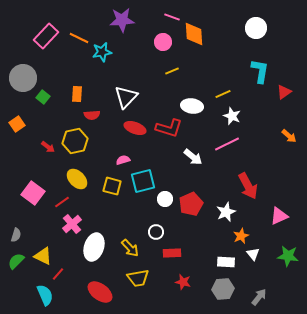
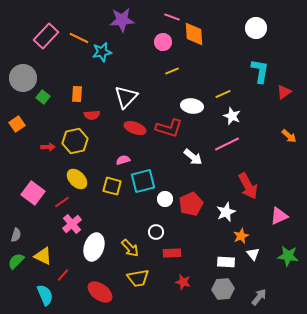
red arrow at (48, 147): rotated 40 degrees counterclockwise
red line at (58, 274): moved 5 px right, 1 px down
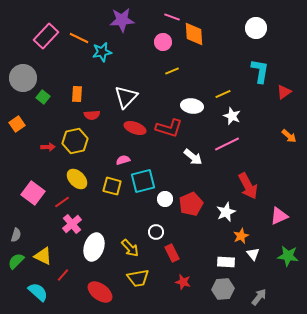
red rectangle at (172, 253): rotated 66 degrees clockwise
cyan semicircle at (45, 295): moved 7 px left, 3 px up; rotated 25 degrees counterclockwise
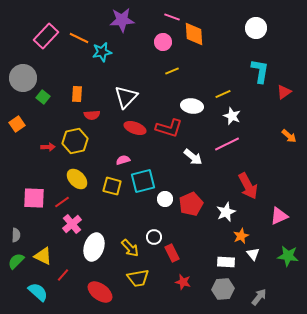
pink square at (33, 193): moved 1 px right, 5 px down; rotated 35 degrees counterclockwise
white circle at (156, 232): moved 2 px left, 5 px down
gray semicircle at (16, 235): rotated 16 degrees counterclockwise
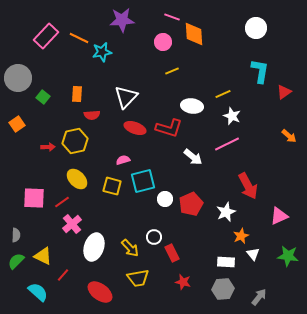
gray circle at (23, 78): moved 5 px left
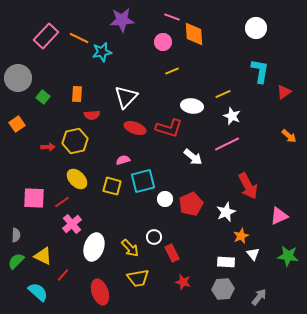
red ellipse at (100, 292): rotated 35 degrees clockwise
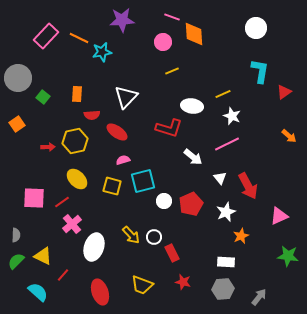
red ellipse at (135, 128): moved 18 px left, 4 px down; rotated 15 degrees clockwise
white circle at (165, 199): moved 1 px left, 2 px down
yellow arrow at (130, 248): moved 1 px right, 13 px up
white triangle at (253, 254): moved 33 px left, 76 px up
yellow trapezoid at (138, 278): moved 4 px right, 7 px down; rotated 30 degrees clockwise
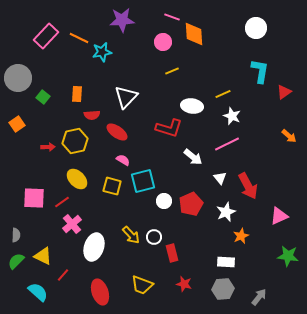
pink semicircle at (123, 160): rotated 48 degrees clockwise
red rectangle at (172, 253): rotated 12 degrees clockwise
red star at (183, 282): moved 1 px right, 2 px down
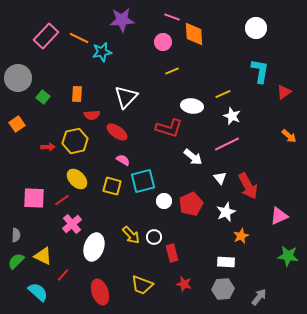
red line at (62, 202): moved 2 px up
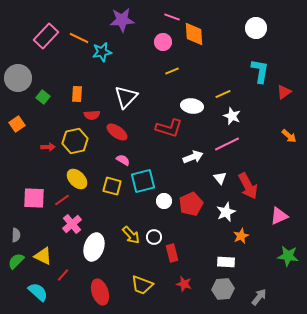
white arrow at (193, 157): rotated 60 degrees counterclockwise
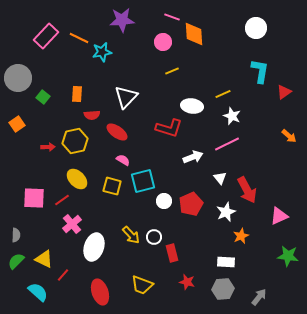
red arrow at (248, 186): moved 1 px left, 4 px down
yellow triangle at (43, 256): moved 1 px right, 3 px down
red star at (184, 284): moved 3 px right, 2 px up
